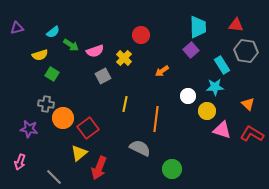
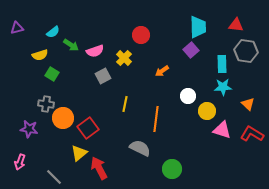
cyan rectangle: moved 1 px up; rotated 30 degrees clockwise
cyan star: moved 8 px right
red arrow: rotated 130 degrees clockwise
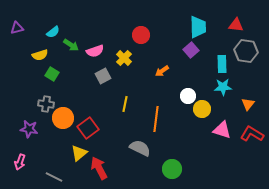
orange triangle: rotated 24 degrees clockwise
yellow circle: moved 5 px left, 2 px up
gray line: rotated 18 degrees counterclockwise
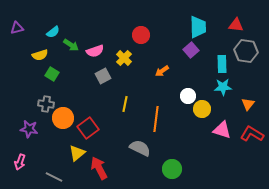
yellow triangle: moved 2 px left
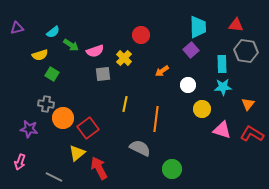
gray square: moved 2 px up; rotated 21 degrees clockwise
white circle: moved 11 px up
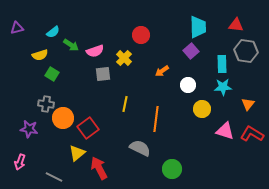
purple square: moved 1 px down
pink triangle: moved 3 px right, 1 px down
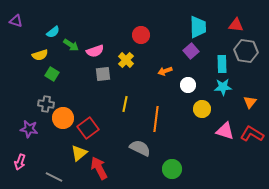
purple triangle: moved 1 px left, 7 px up; rotated 32 degrees clockwise
yellow cross: moved 2 px right, 2 px down
orange arrow: moved 3 px right; rotated 16 degrees clockwise
orange triangle: moved 2 px right, 2 px up
yellow triangle: moved 2 px right
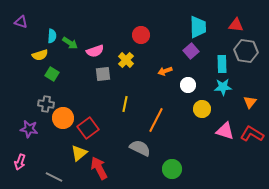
purple triangle: moved 5 px right, 1 px down
cyan semicircle: moved 1 px left, 4 px down; rotated 48 degrees counterclockwise
green arrow: moved 1 px left, 2 px up
orange line: moved 1 px down; rotated 20 degrees clockwise
